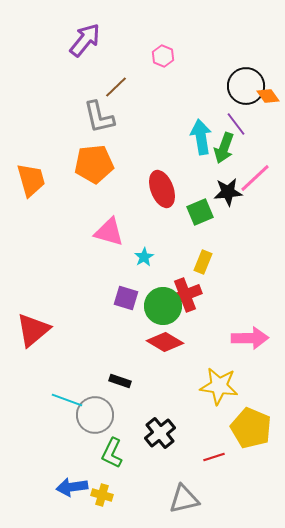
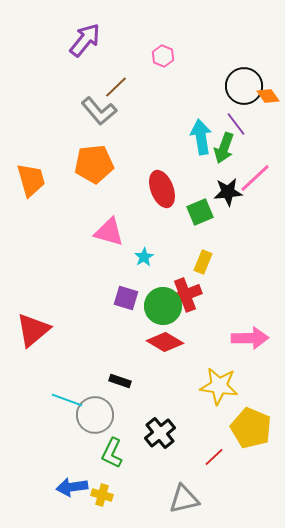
black circle: moved 2 px left
gray L-shape: moved 6 px up; rotated 27 degrees counterclockwise
red line: rotated 25 degrees counterclockwise
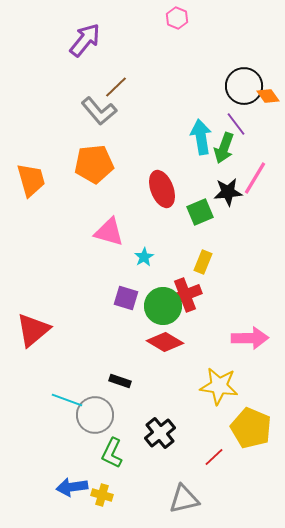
pink hexagon: moved 14 px right, 38 px up
pink line: rotated 16 degrees counterclockwise
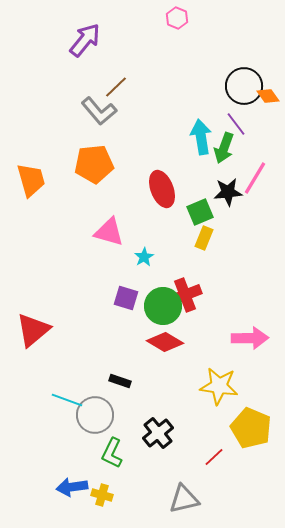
yellow rectangle: moved 1 px right, 24 px up
black cross: moved 2 px left
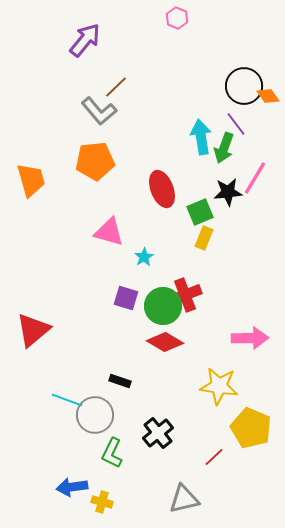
orange pentagon: moved 1 px right, 3 px up
yellow cross: moved 7 px down
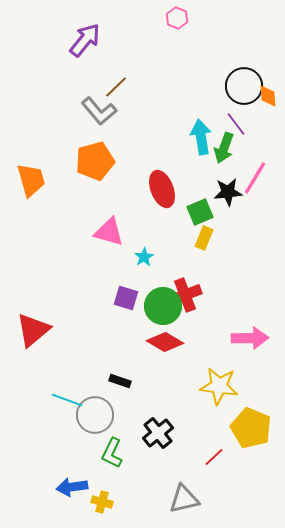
orange diamond: rotated 30 degrees clockwise
orange pentagon: rotated 9 degrees counterclockwise
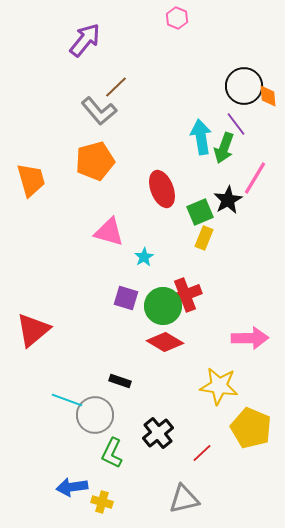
black star: moved 8 px down; rotated 24 degrees counterclockwise
red line: moved 12 px left, 4 px up
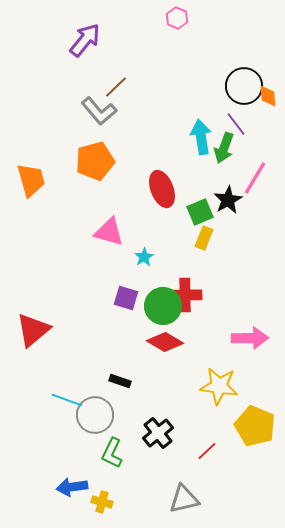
red cross: rotated 20 degrees clockwise
yellow pentagon: moved 4 px right, 2 px up
red line: moved 5 px right, 2 px up
